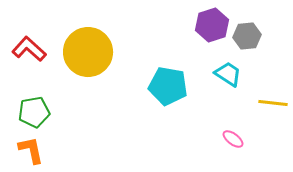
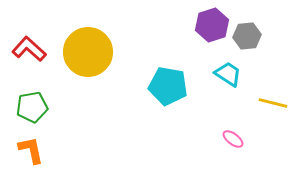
yellow line: rotated 8 degrees clockwise
green pentagon: moved 2 px left, 5 px up
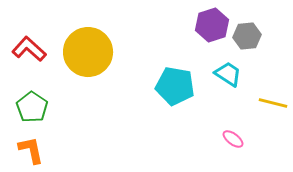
cyan pentagon: moved 7 px right
green pentagon: rotated 28 degrees counterclockwise
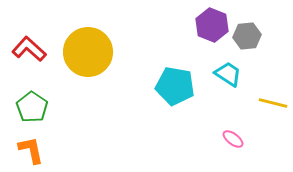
purple hexagon: rotated 20 degrees counterclockwise
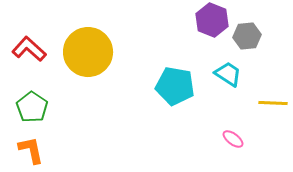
purple hexagon: moved 5 px up
yellow line: rotated 12 degrees counterclockwise
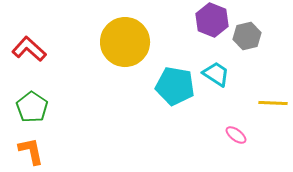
gray hexagon: rotated 8 degrees counterclockwise
yellow circle: moved 37 px right, 10 px up
cyan trapezoid: moved 12 px left
pink ellipse: moved 3 px right, 4 px up
orange L-shape: moved 1 px down
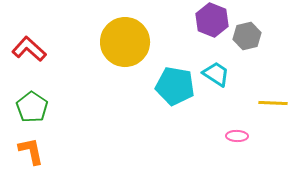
pink ellipse: moved 1 px right, 1 px down; rotated 35 degrees counterclockwise
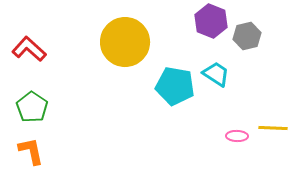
purple hexagon: moved 1 px left, 1 px down
yellow line: moved 25 px down
